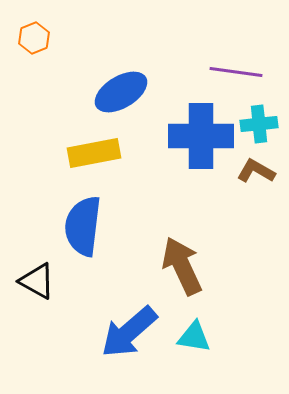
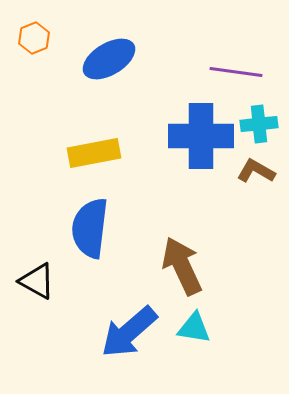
blue ellipse: moved 12 px left, 33 px up
blue semicircle: moved 7 px right, 2 px down
cyan triangle: moved 9 px up
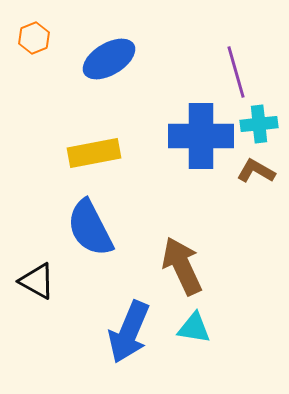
purple line: rotated 66 degrees clockwise
blue semicircle: rotated 34 degrees counterclockwise
blue arrow: rotated 26 degrees counterclockwise
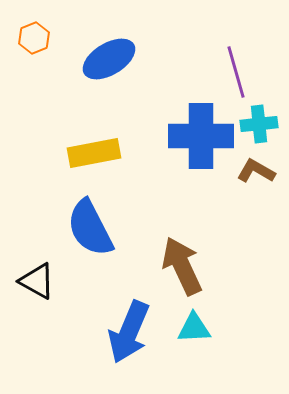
cyan triangle: rotated 12 degrees counterclockwise
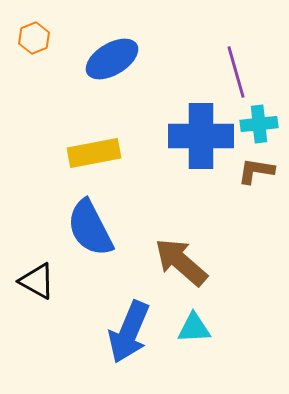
blue ellipse: moved 3 px right
brown L-shape: rotated 21 degrees counterclockwise
brown arrow: moved 1 px left, 4 px up; rotated 24 degrees counterclockwise
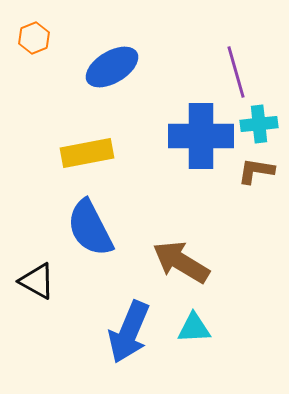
blue ellipse: moved 8 px down
yellow rectangle: moved 7 px left
brown arrow: rotated 10 degrees counterclockwise
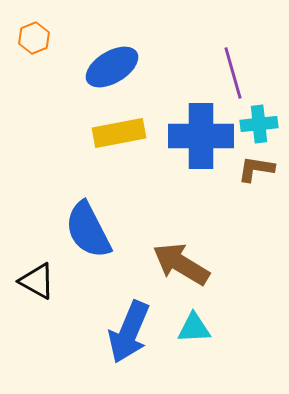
purple line: moved 3 px left, 1 px down
yellow rectangle: moved 32 px right, 20 px up
brown L-shape: moved 2 px up
blue semicircle: moved 2 px left, 2 px down
brown arrow: moved 2 px down
